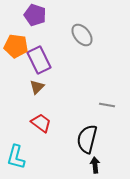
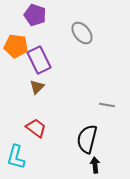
gray ellipse: moved 2 px up
red trapezoid: moved 5 px left, 5 px down
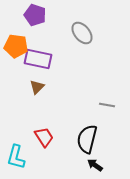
purple rectangle: moved 1 px left, 1 px up; rotated 52 degrees counterclockwise
red trapezoid: moved 8 px right, 9 px down; rotated 20 degrees clockwise
black arrow: rotated 49 degrees counterclockwise
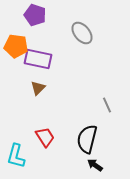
brown triangle: moved 1 px right, 1 px down
gray line: rotated 56 degrees clockwise
red trapezoid: moved 1 px right
cyan L-shape: moved 1 px up
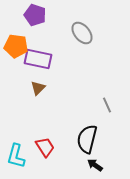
red trapezoid: moved 10 px down
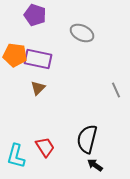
gray ellipse: rotated 25 degrees counterclockwise
orange pentagon: moved 1 px left, 9 px down
gray line: moved 9 px right, 15 px up
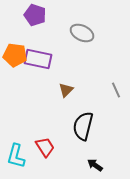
brown triangle: moved 28 px right, 2 px down
black semicircle: moved 4 px left, 13 px up
